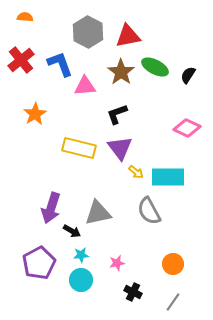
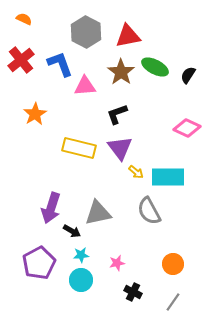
orange semicircle: moved 1 px left, 2 px down; rotated 21 degrees clockwise
gray hexagon: moved 2 px left
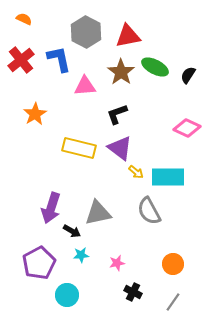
blue L-shape: moved 1 px left, 5 px up; rotated 8 degrees clockwise
purple triangle: rotated 16 degrees counterclockwise
cyan circle: moved 14 px left, 15 px down
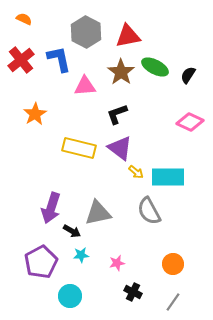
pink diamond: moved 3 px right, 6 px up
purple pentagon: moved 2 px right, 1 px up
cyan circle: moved 3 px right, 1 px down
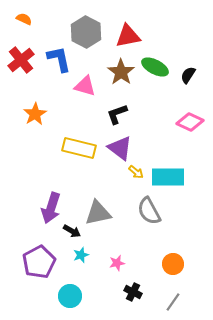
pink triangle: rotated 20 degrees clockwise
cyan star: rotated 14 degrees counterclockwise
purple pentagon: moved 2 px left
